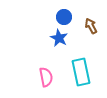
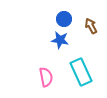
blue circle: moved 2 px down
blue star: moved 1 px right, 2 px down; rotated 18 degrees counterclockwise
cyan rectangle: rotated 12 degrees counterclockwise
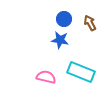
brown arrow: moved 1 px left, 3 px up
cyan rectangle: rotated 44 degrees counterclockwise
pink semicircle: rotated 66 degrees counterclockwise
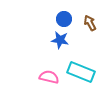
pink semicircle: moved 3 px right
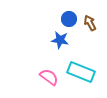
blue circle: moved 5 px right
pink semicircle: rotated 24 degrees clockwise
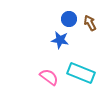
cyan rectangle: moved 1 px down
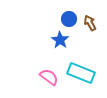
blue star: rotated 24 degrees clockwise
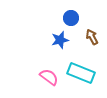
blue circle: moved 2 px right, 1 px up
brown arrow: moved 2 px right, 14 px down
blue star: rotated 24 degrees clockwise
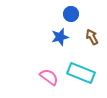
blue circle: moved 4 px up
blue star: moved 3 px up
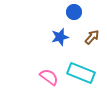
blue circle: moved 3 px right, 2 px up
brown arrow: rotated 70 degrees clockwise
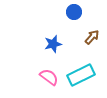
blue star: moved 7 px left, 7 px down
cyan rectangle: moved 2 px down; rotated 48 degrees counterclockwise
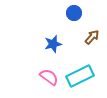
blue circle: moved 1 px down
cyan rectangle: moved 1 px left, 1 px down
